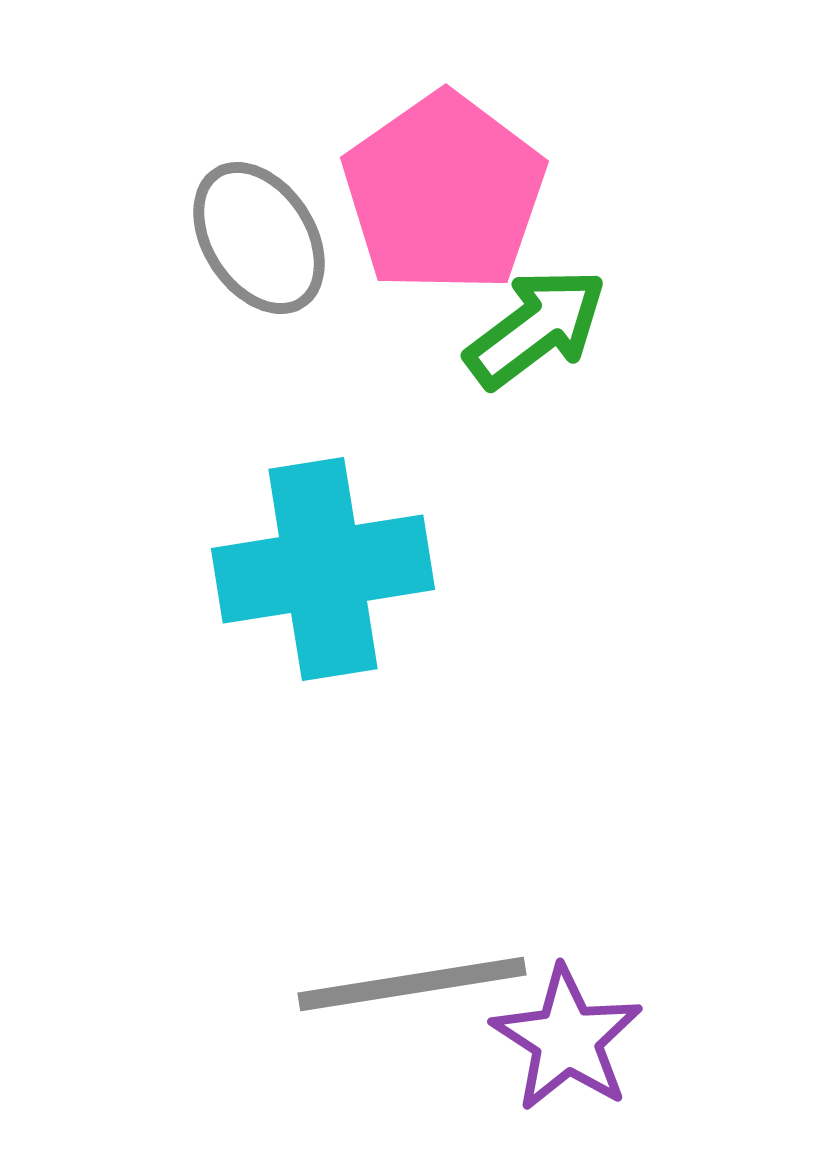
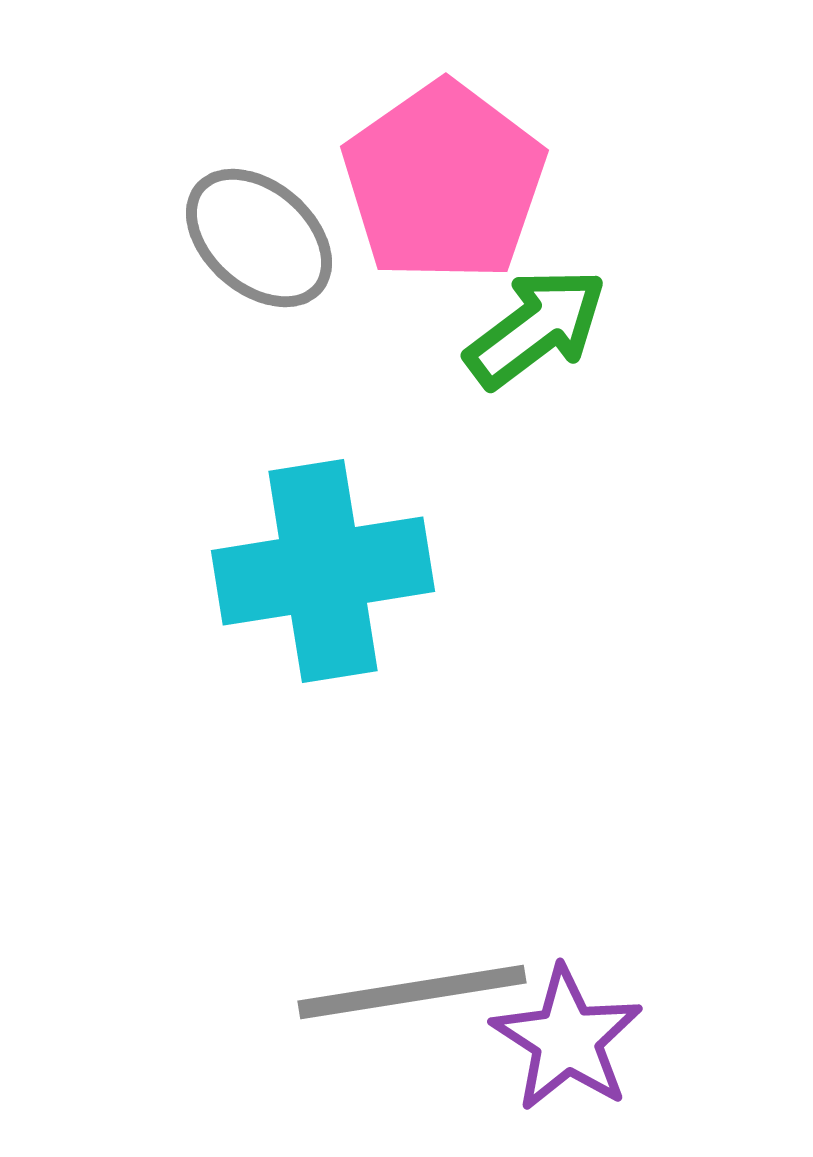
pink pentagon: moved 11 px up
gray ellipse: rotated 16 degrees counterclockwise
cyan cross: moved 2 px down
gray line: moved 8 px down
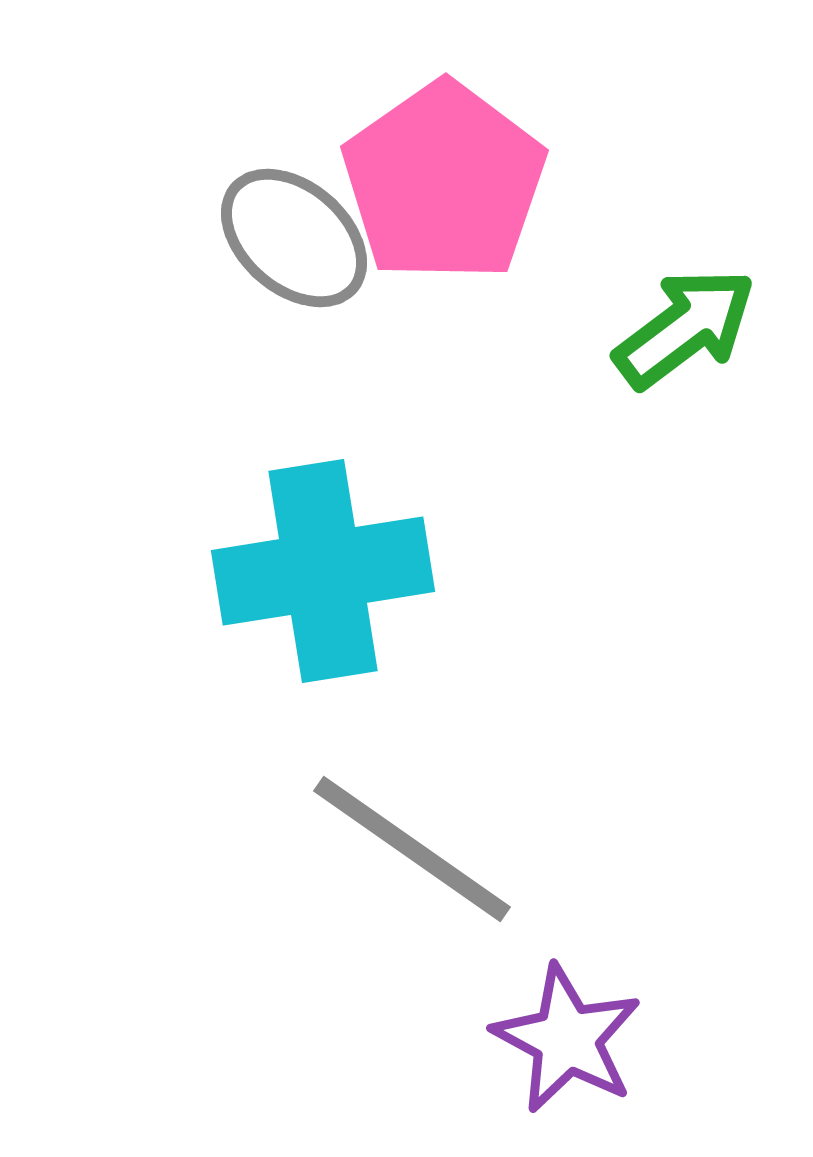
gray ellipse: moved 35 px right
green arrow: moved 149 px right
gray line: moved 143 px up; rotated 44 degrees clockwise
purple star: rotated 5 degrees counterclockwise
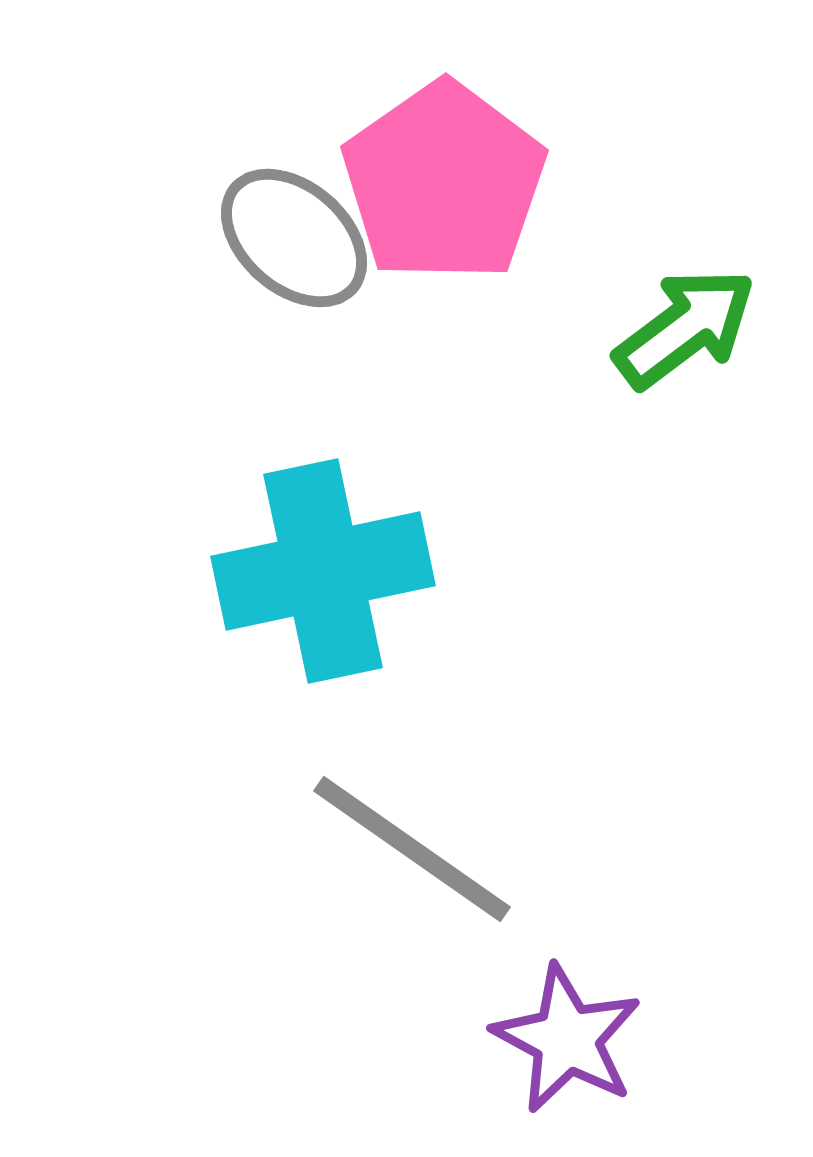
cyan cross: rotated 3 degrees counterclockwise
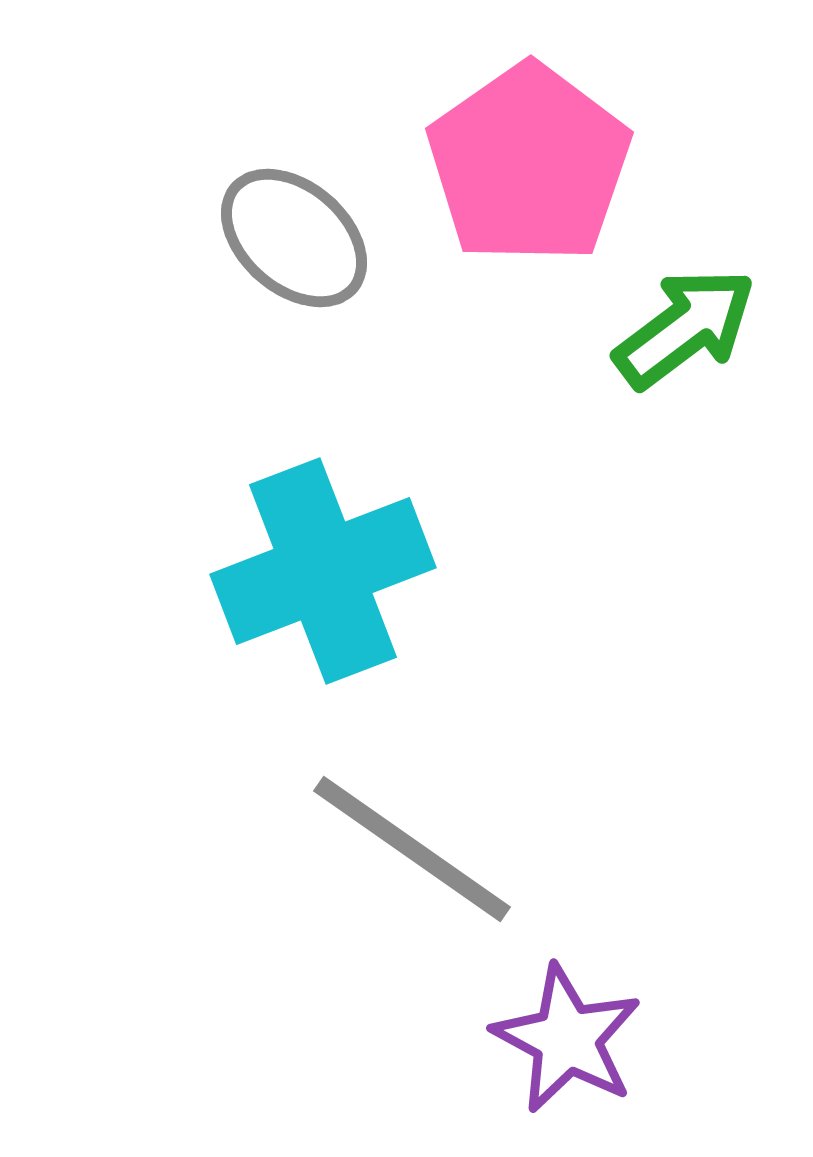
pink pentagon: moved 85 px right, 18 px up
cyan cross: rotated 9 degrees counterclockwise
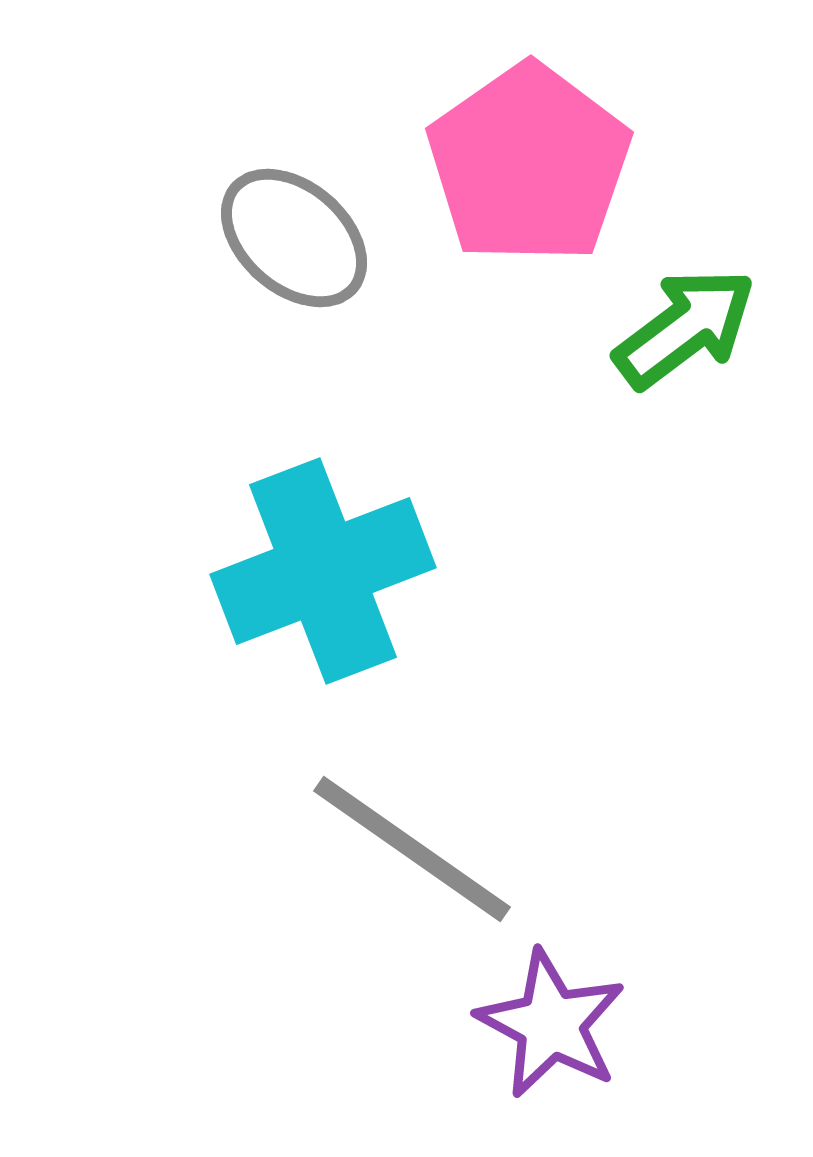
purple star: moved 16 px left, 15 px up
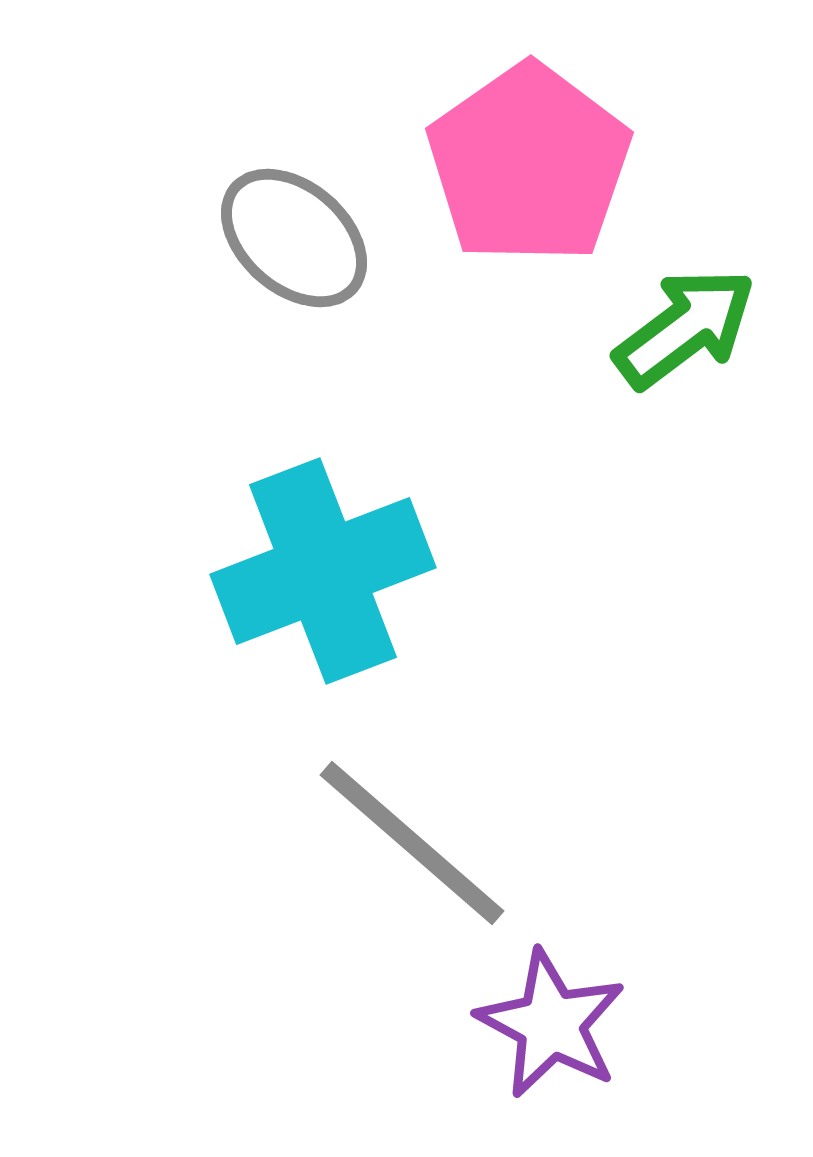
gray line: moved 6 px up; rotated 6 degrees clockwise
